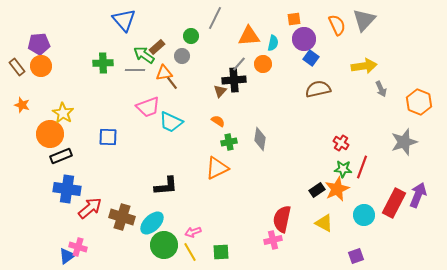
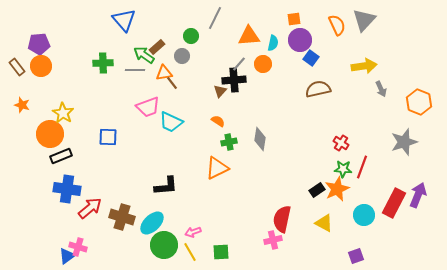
purple circle at (304, 39): moved 4 px left, 1 px down
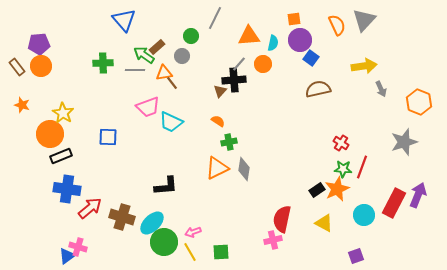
gray diamond at (260, 139): moved 16 px left, 30 px down
green circle at (164, 245): moved 3 px up
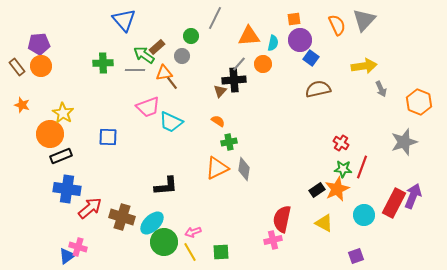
purple arrow at (418, 195): moved 5 px left, 1 px down
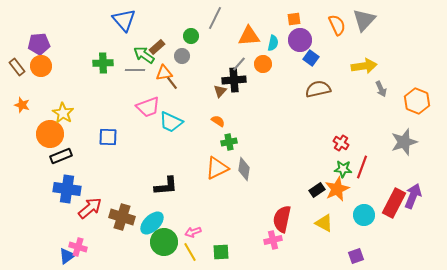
orange hexagon at (419, 102): moved 2 px left, 1 px up
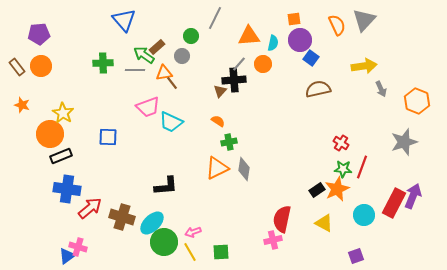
purple pentagon at (39, 44): moved 10 px up
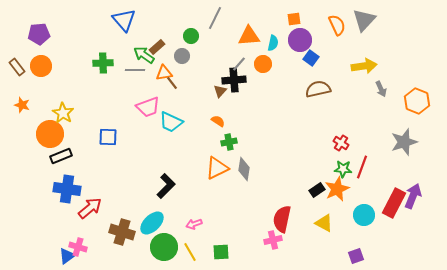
black L-shape at (166, 186): rotated 40 degrees counterclockwise
brown cross at (122, 217): moved 15 px down
pink arrow at (193, 232): moved 1 px right, 8 px up
green circle at (164, 242): moved 5 px down
